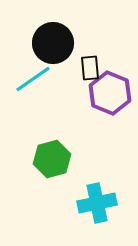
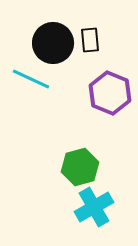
black rectangle: moved 28 px up
cyan line: moved 2 px left; rotated 60 degrees clockwise
green hexagon: moved 28 px right, 8 px down
cyan cross: moved 3 px left, 4 px down; rotated 18 degrees counterclockwise
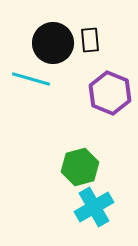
cyan line: rotated 9 degrees counterclockwise
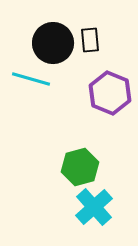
cyan cross: rotated 12 degrees counterclockwise
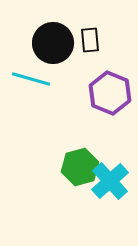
cyan cross: moved 16 px right, 26 px up
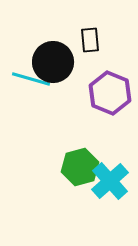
black circle: moved 19 px down
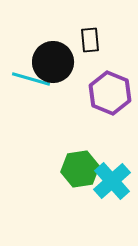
green hexagon: moved 2 px down; rotated 6 degrees clockwise
cyan cross: moved 2 px right
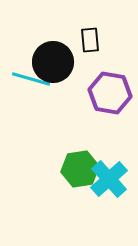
purple hexagon: rotated 12 degrees counterclockwise
cyan cross: moved 3 px left, 2 px up
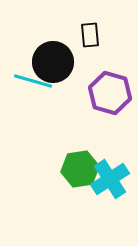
black rectangle: moved 5 px up
cyan line: moved 2 px right, 2 px down
purple hexagon: rotated 6 degrees clockwise
cyan cross: moved 1 px right; rotated 9 degrees clockwise
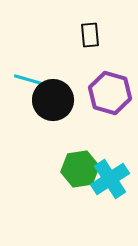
black circle: moved 38 px down
